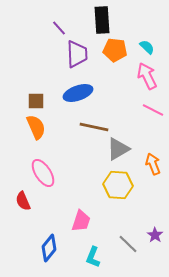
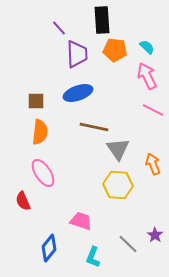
orange semicircle: moved 4 px right, 5 px down; rotated 30 degrees clockwise
gray triangle: rotated 35 degrees counterclockwise
pink trapezoid: rotated 90 degrees counterclockwise
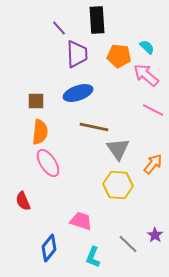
black rectangle: moved 5 px left
orange pentagon: moved 4 px right, 6 px down
pink arrow: moved 1 px left, 1 px up; rotated 24 degrees counterclockwise
orange arrow: rotated 60 degrees clockwise
pink ellipse: moved 5 px right, 10 px up
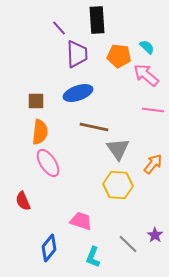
pink line: rotated 20 degrees counterclockwise
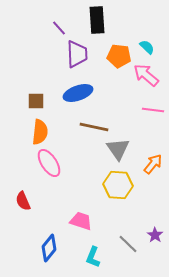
pink ellipse: moved 1 px right
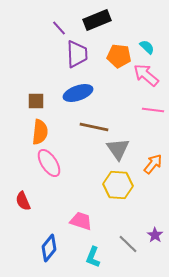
black rectangle: rotated 72 degrees clockwise
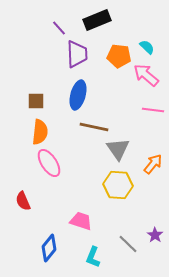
blue ellipse: moved 2 px down; rotated 56 degrees counterclockwise
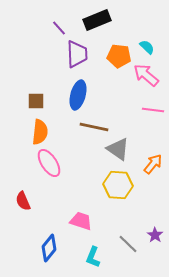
gray triangle: rotated 20 degrees counterclockwise
